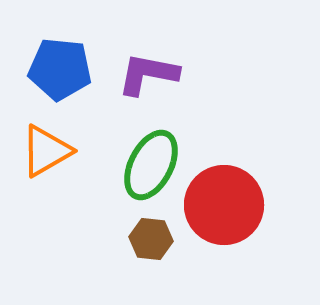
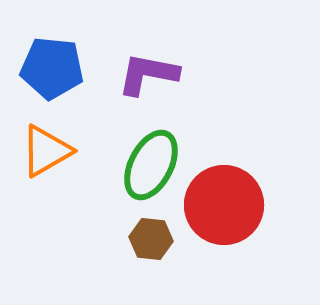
blue pentagon: moved 8 px left, 1 px up
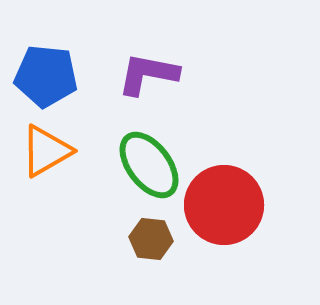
blue pentagon: moved 6 px left, 8 px down
green ellipse: moved 2 px left; rotated 64 degrees counterclockwise
